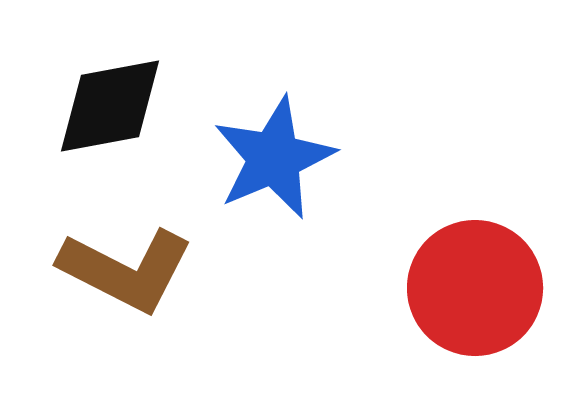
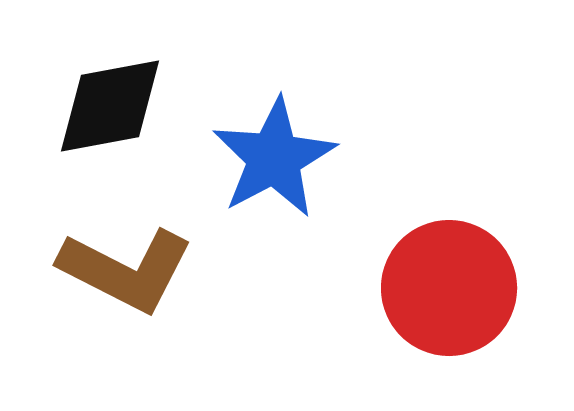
blue star: rotated 5 degrees counterclockwise
red circle: moved 26 px left
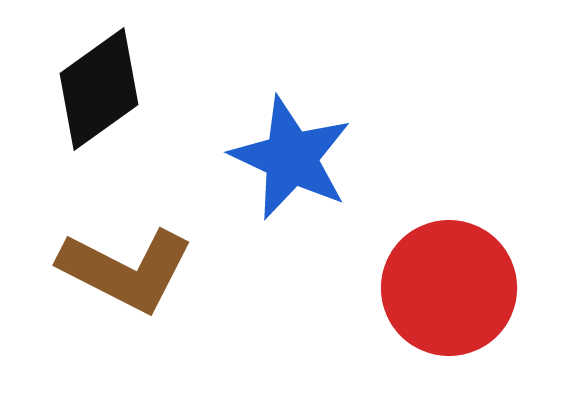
black diamond: moved 11 px left, 17 px up; rotated 25 degrees counterclockwise
blue star: moved 17 px right; rotated 19 degrees counterclockwise
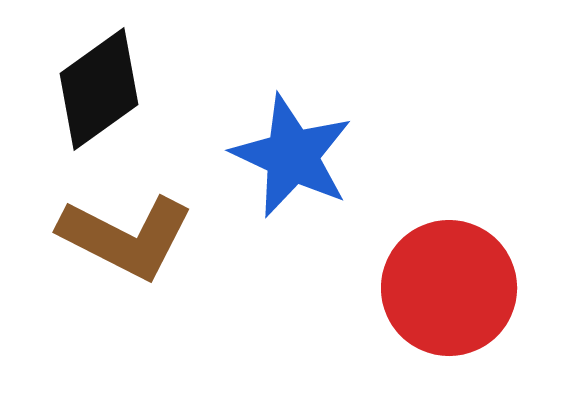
blue star: moved 1 px right, 2 px up
brown L-shape: moved 33 px up
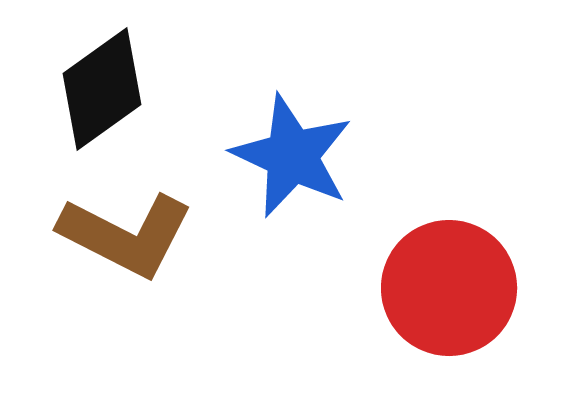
black diamond: moved 3 px right
brown L-shape: moved 2 px up
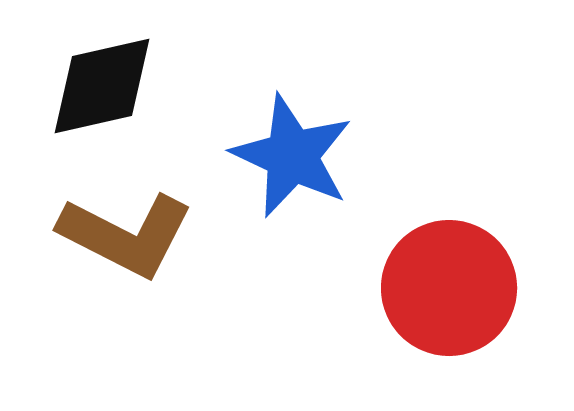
black diamond: moved 3 px up; rotated 23 degrees clockwise
